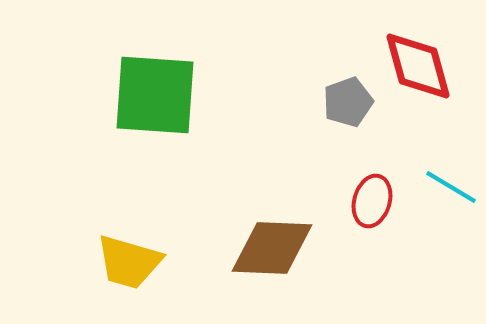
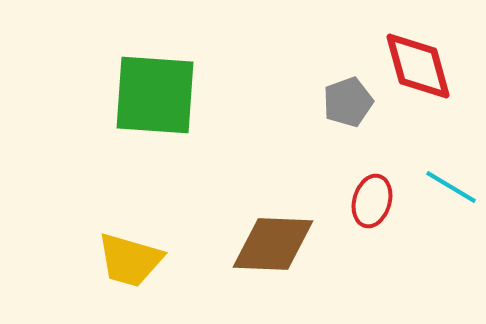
brown diamond: moved 1 px right, 4 px up
yellow trapezoid: moved 1 px right, 2 px up
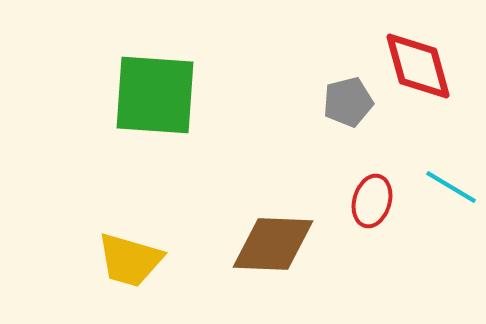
gray pentagon: rotated 6 degrees clockwise
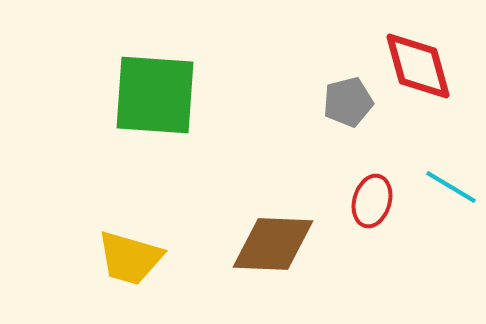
yellow trapezoid: moved 2 px up
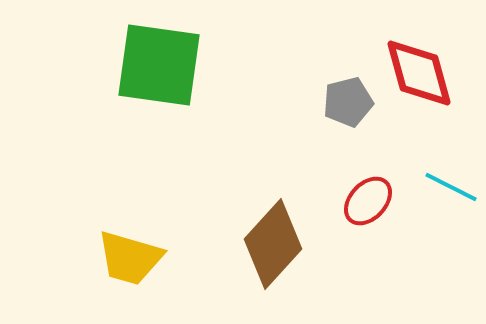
red diamond: moved 1 px right, 7 px down
green square: moved 4 px right, 30 px up; rotated 4 degrees clockwise
cyan line: rotated 4 degrees counterclockwise
red ellipse: moved 4 px left; rotated 27 degrees clockwise
brown diamond: rotated 50 degrees counterclockwise
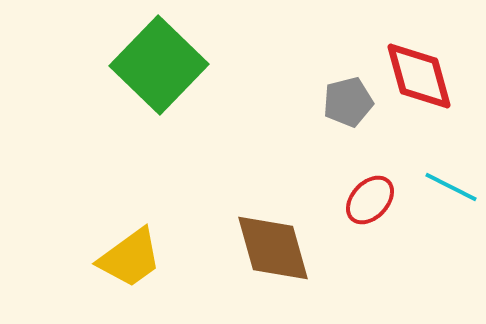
green square: rotated 36 degrees clockwise
red diamond: moved 3 px down
red ellipse: moved 2 px right, 1 px up
brown diamond: moved 4 px down; rotated 58 degrees counterclockwise
yellow trapezoid: rotated 52 degrees counterclockwise
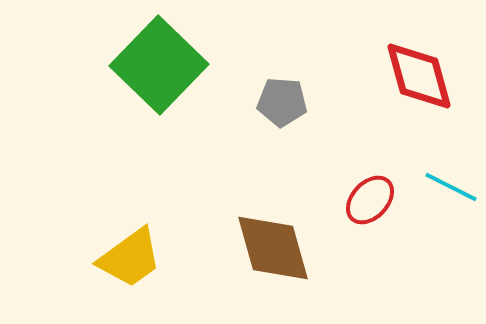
gray pentagon: moved 66 px left; rotated 18 degrees clockwise
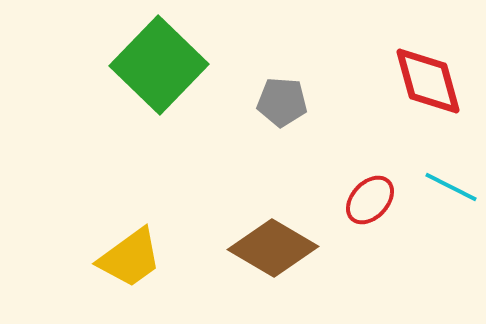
red diamond: moved 9 px right, 5 px down
brown diamond: rotated 44 degrees counterclockwise
